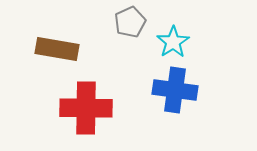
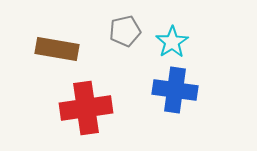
gray pentagon: moved 5 px left, 9 px down; rotated 12 degrees clockwise
cyan star: moved 1 px left
red cross: rotated 9 degrees counterclockwise
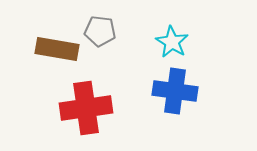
gray pentagon: moved 25 px left; rotated 20 degrees clockwise
cyan star: rotated 8 degrees counterclockwise
blue cross: moved 1 px down
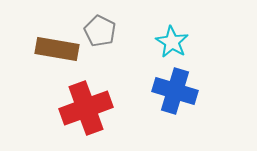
gray pentagon: rotated 20 degrees clockwise
blue cross: rotated 9 degrees clockwise
red cross: rotated 12 degrees counterclockwise
